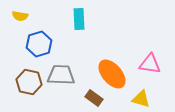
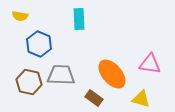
blue hexagon: rotated 20 degrees counterclockwise
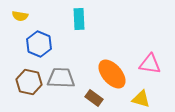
gray trapezoid: moved 3 px down
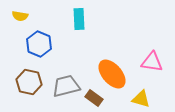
pink triangle: moved 2 px right, 2 px up
gray trapezoid: moved 5 px right, 8 px down; rotated 16 degrees counterclockwise
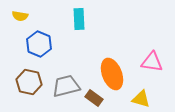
orange ellipse: rotated 20 degrees clockwise
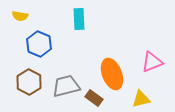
pink triangle: rotated 30 degrees counterclockwise
brown hexagon: rotated 15 degrees clockwise
yellow triangle: rotated 30 degrees counterclockwise
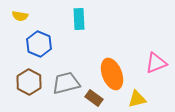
pink triangle: moved 4 px right, 1 px down
gray trapezoid: moved 3 px up
yellow triangle: moved 4 px left
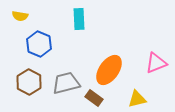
orange ellipse: moved 3 px left, 4 px up; rotated 56 degrees clockwise
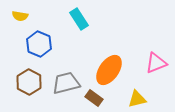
cyan rectangle: rotated 30 degrees counterclockwise
